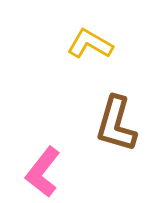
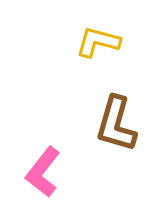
yellow L-shape: moved 8 px right, 2 px up; rotated 15 degrees counterclockwise
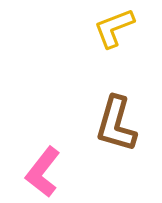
yellow L-shape: moved 16 px right, 14 px up; rotated 36 degrees counterclockwise
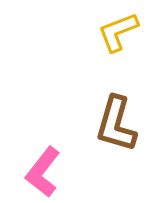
yellow L-shape: moved 4 px right, 4 px down
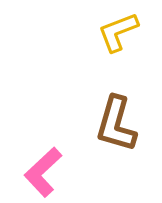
pink L-shape: rotated 9 degrees clockwise
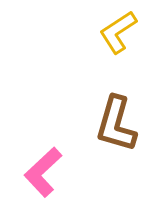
yellow L-shape: rotated 12 degrees counterclockwise
